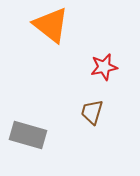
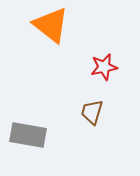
gray rectangle: rotated 6 degrees counterclockwise
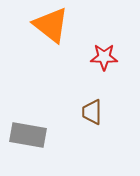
red star: moved 10 px up; rotated 12 degrees clockwise
brown trapezoid: rotated 16 degrees counterclockwise
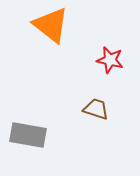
red star: moved 6 px right, 3 px down; rotated 12 degrees clockwise
brown trapezoid: moved 4 px right, 3 px up; rotated 108 degrees clockwise
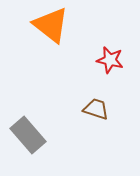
gray rectangle: rotated 39 degrees clockwise
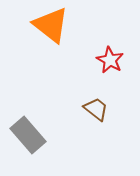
red star: rotated 16 degrees clockwise
brown trapezoid: rotated 20 degrees clockwise
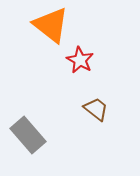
red star: moved 30 px left
